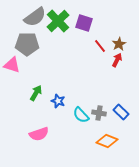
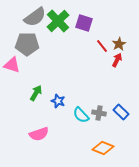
red line: moved 2 px right
orange diamond: moved 4 px left, 7 px down
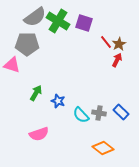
green cross: rotated 15 degrees counterclockwise
red line: moved 4 px right, 4 px up
orange diamond: rotated 15 degrees clockwise
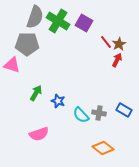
gray semicircle: rotated 35 degrees counterclockwise
purple square: rotated 12 degrees clockwise
blue rectangle: moved 3 px right, 2 px up; rotated 14 degrees counterclockwise
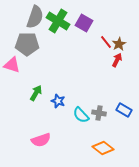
pink semicircle: moved 2 px right, 6 px down
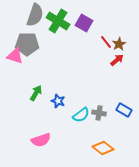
gray semicircle: moved 2 px up
red arrow: rotated 24 degrees clockwise
pink triangle: moved 3 px right, 9 px up
cyan semicircle: rotated 84 degrees counterclockwise
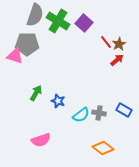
purple square: rotated 12 degrees clockwise
